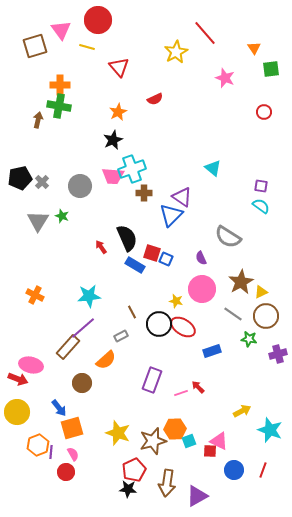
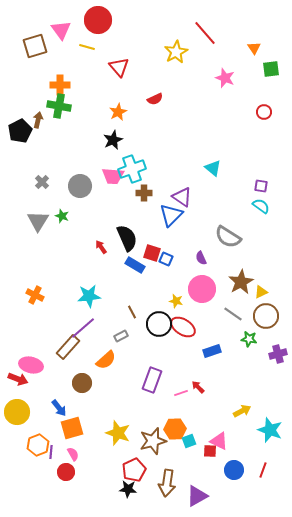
black pentagon at (20, 178): moved 47 px up; rotated 15 degrees counterclockwise
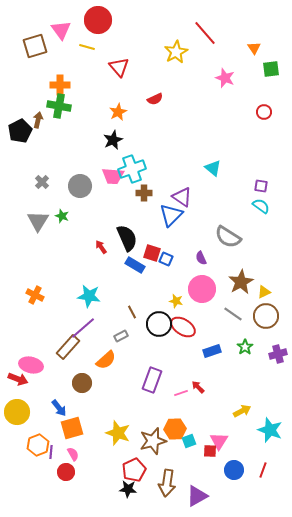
yellow triangle at (261, 292): moved 3 px right
cyan star at (89, 296): rotated 15 degrees clockwise
green star at (249, 339): moved 4 px left, 8 px down; rotated 28 degrees clockwise
pink triangle at (219, 441): rotated 36 degrees clockwise
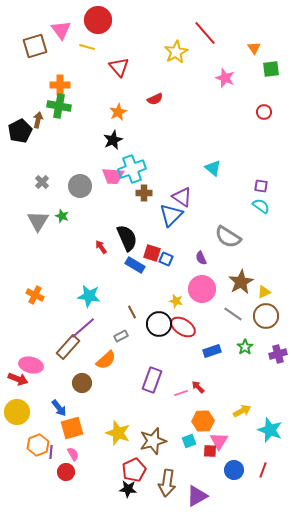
orange hexagon at (175, 429): moved 28 px right, 8 px up
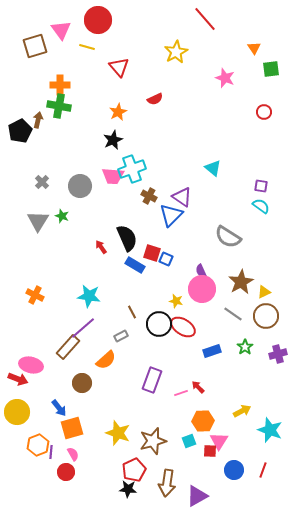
red line at (205, 33): moved 14 px up
brown cross at (144, 193): moved 5 px right, 3 px down; rotated 28 degrees clockwise
purple semicircle at (201, 258): moved 13 px down
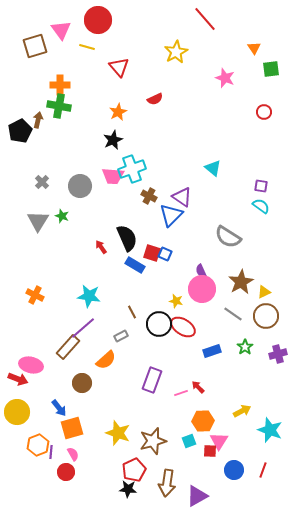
blue square at (166, 259): moved 1 px left, 5 px up
